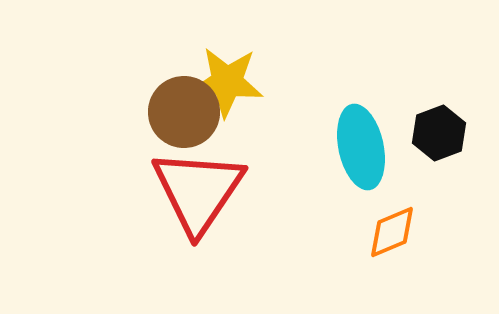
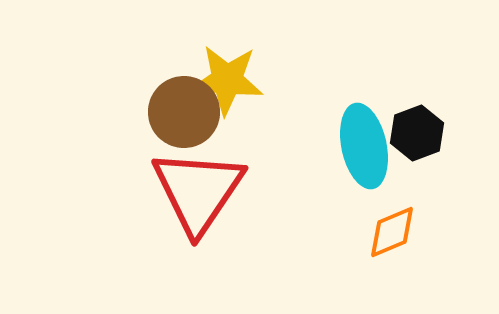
yellow star: moved 2 px up
black hexagon: moved 22 px left
cyan ellipse: moved 3 px right, 1 px up
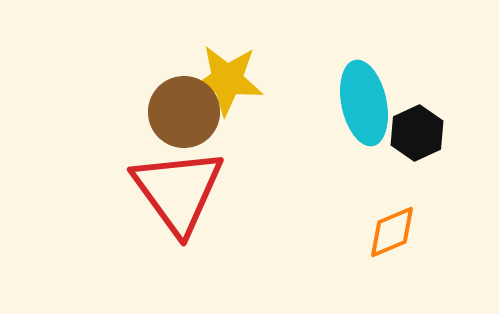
black hexagon: rotated 4 degrees counterclockwise
cyan ellipse: moved 43 px up
red triangle: moved 20 px left; rotated 10 degrees counterclockwise
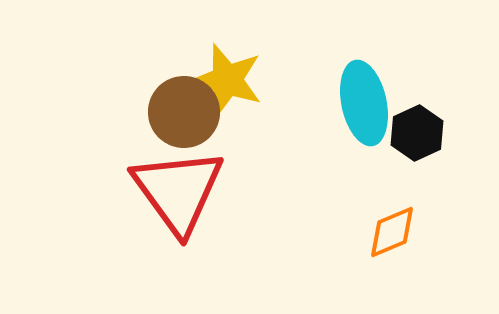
yellow star: rotated 12 degrees clockwise
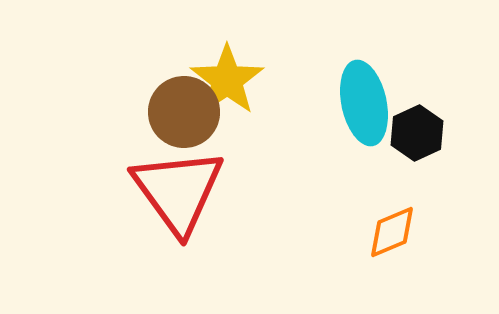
yellow star: rotated 20 degrees clockwise
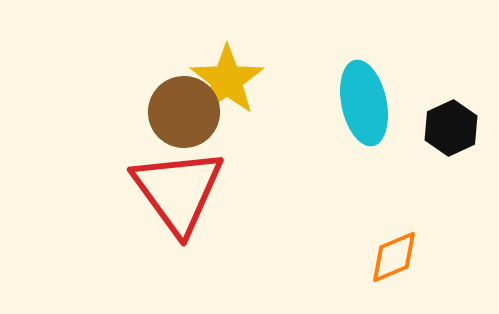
black hexagon: moved 34 px right, 5 px up
orange diamond: moved 2 px right, 25 px down
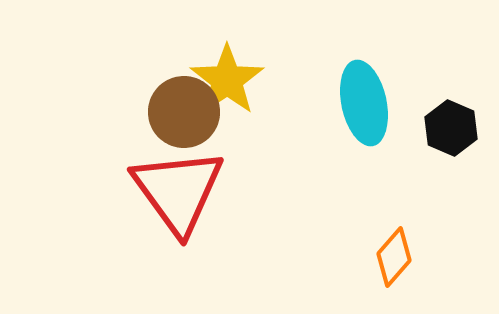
black hexagon: rotated 12 degrees counterclockwise
orange diamond: rotated 26 degrees counterclockwise
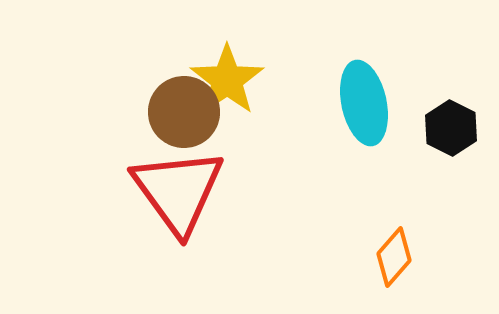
black hexagon: rotated 4 degrees clockwise
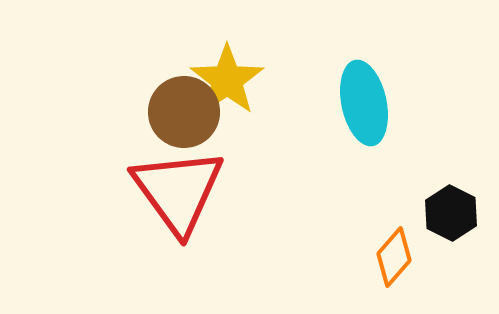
black hexagon: moved 85 px down
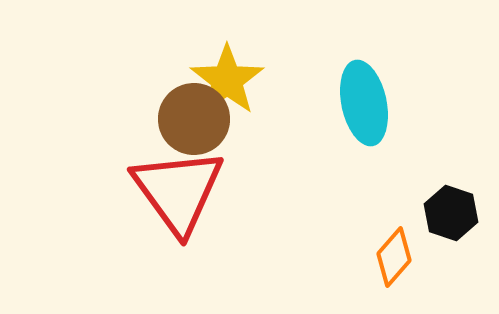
brown circle: moved 10 px right, 7 px down
black hexagon: rotated 8 degrees counterclockwise
